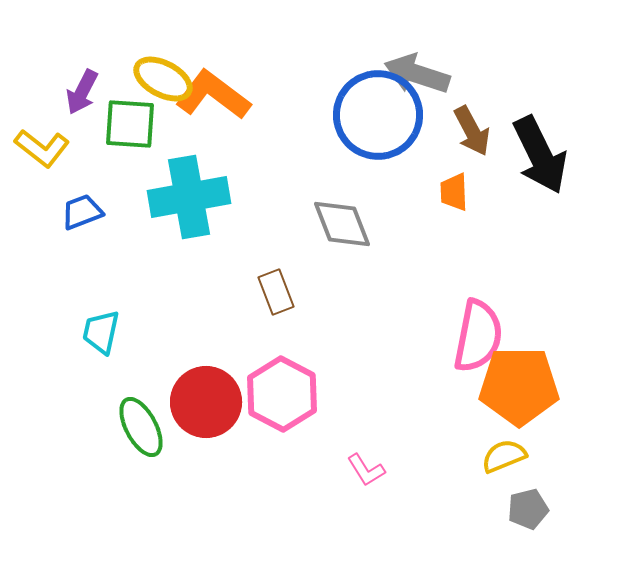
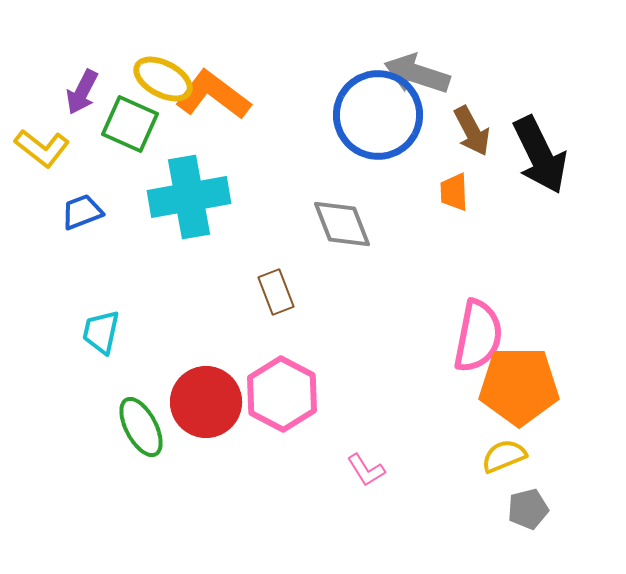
green square: rotated 20 degrees clockwise
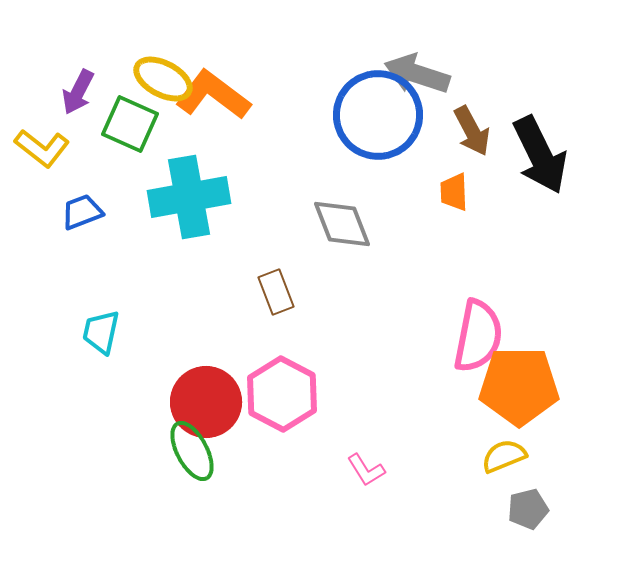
purple arrow: moved 4 px left
green ellipse: moved 51 px right, 24 px down
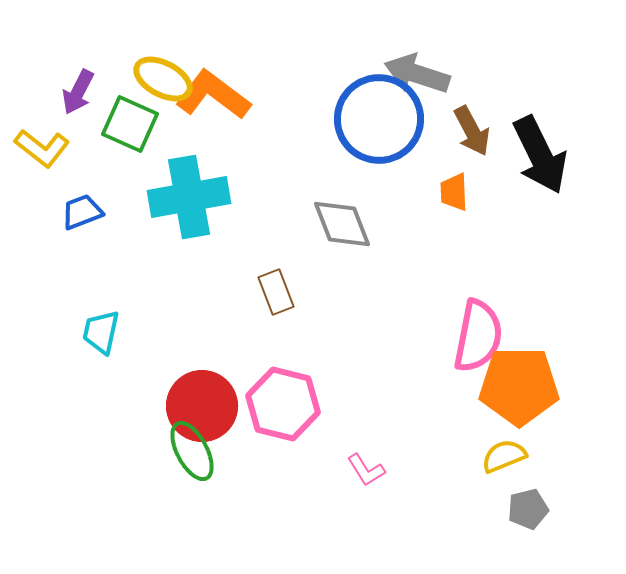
blue circle: moved 1 px right, 4 px down
pink hexagon: moved 1 px right, 10 px down; rotated 14 degrees counterclockwise
red circle: moved 4 px left, 4 px down
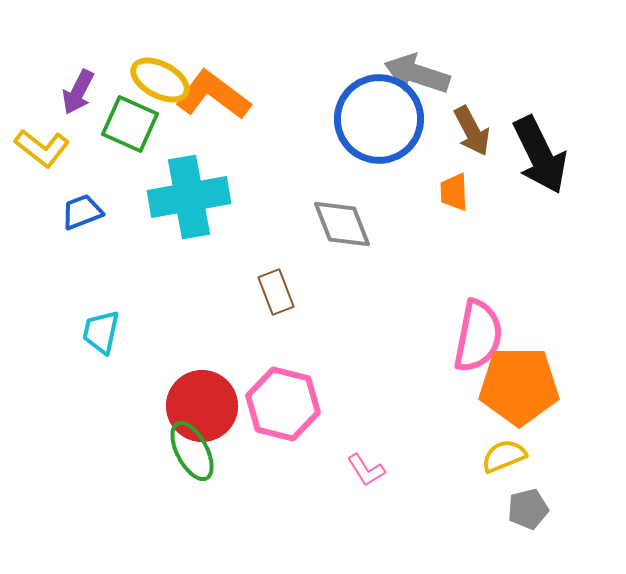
yellow ellipse: moved 3 px left, 1 px down
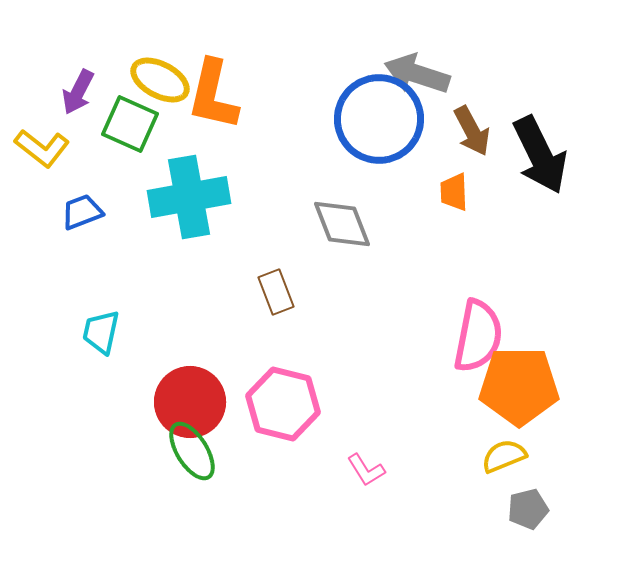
orange L-shape: rotated 114 degrees counterclockwise
red circle: moved 12 px left, 4 px up
green ellipse: rotated 4 degrees counterclockwise
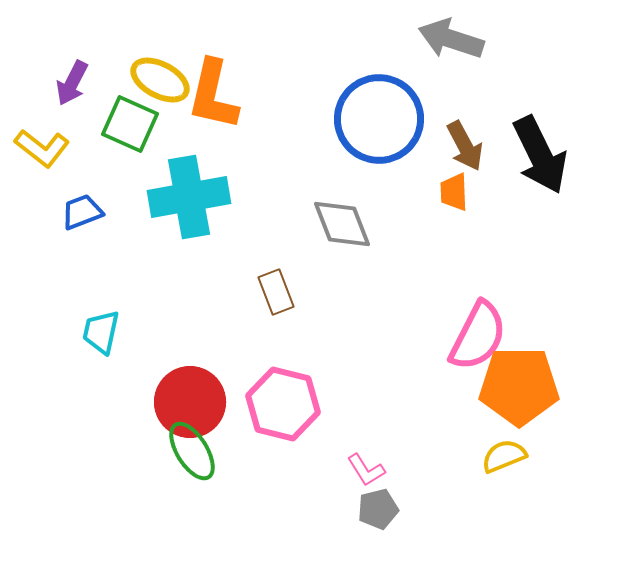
gray arrow: moved 34 px right, 35 px up
purple arrow: moved 6 px left, 9 px up
brown arrow: moved 7 px left, 15 px down
pink semicircle: rotated 16 degrees clockwise
gray pentagon: moved 150 px left
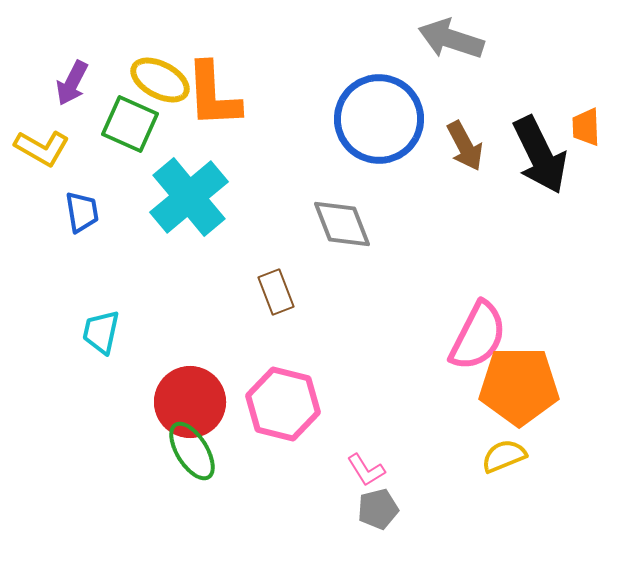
orange L-shape: rotated 16 degrees counterclockwise
yellow L-shape: rotated 8 degrees counterclockwise
orange trapezoid: moved 132 px right, 65 px up
cyan cross: rotated 30 degrees counterclockwise
blue trapezoid: rotated 102 degrees clockwise
